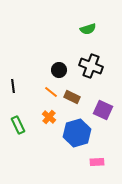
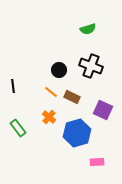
green rectangle: moved 3 px down; rotated 12 degrees counterclockwise
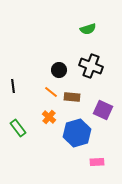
brown rectangle: rotated 21 degrees counterclockwise
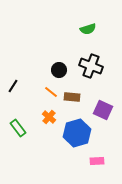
black line: rotated 40 degrees clockwise
pink rectangle: moved 1 px up
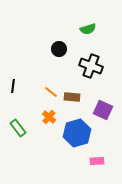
black circle: moved 21 px up
black line: rotated 24 degrees counterclockwise
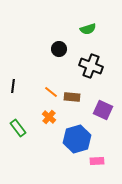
blue hexagon: moved 6 px down
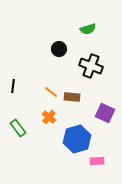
purple square: moved 2 px right, 3 px down
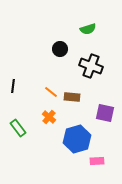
black circle: moved 1 px right
purple square: rotated 12 degrees counterclockwise
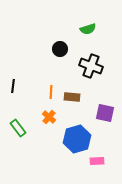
orange line: rotated 56 degrees clockwise
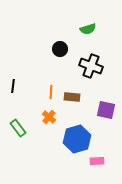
purple square: moved 1 px right, 3 px up
